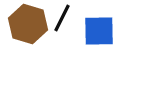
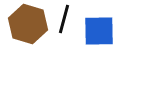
black line: moved 2 px right, 1 px down; rotated 12 degrees counterclockwise
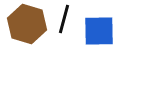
brown hexagon: moved 1 px left
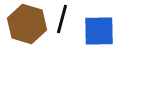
black line: moved 2 px left
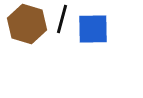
blue square: moved 6 px left, 2 px up
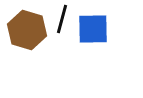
brown hexagon: moved 6 px down
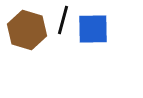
black line: moved 1 px right, 1 px down
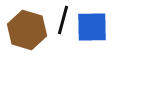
blue square: moved 1 px left, 2 px up
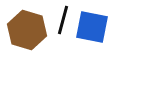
blue square: rotated 12 degrees clockwise
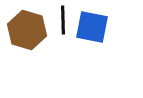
black line: rotated 16 degrees counterclockwise
